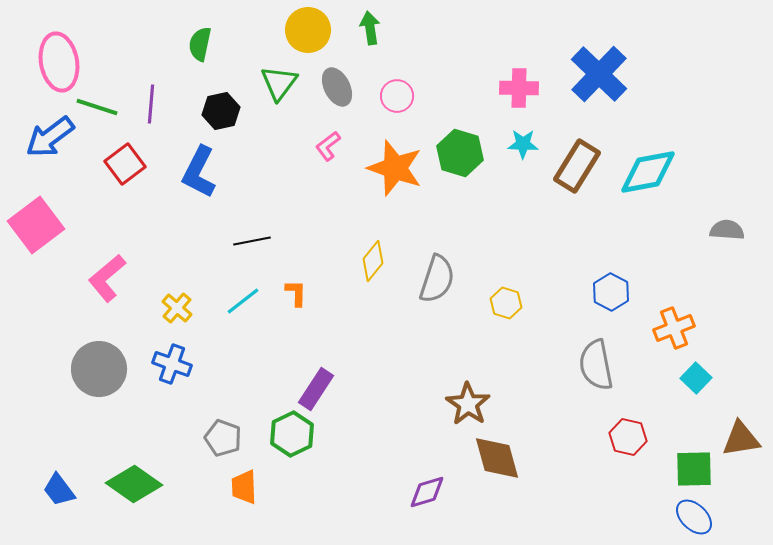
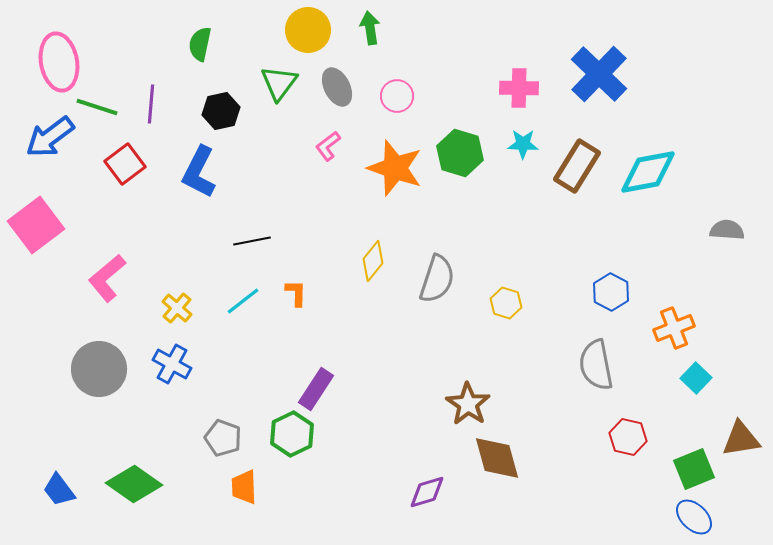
blue cross at (172, 364): rotated 9 degrees clockwise
green square at (694, 469): rotated 21 degrees counterclockwise
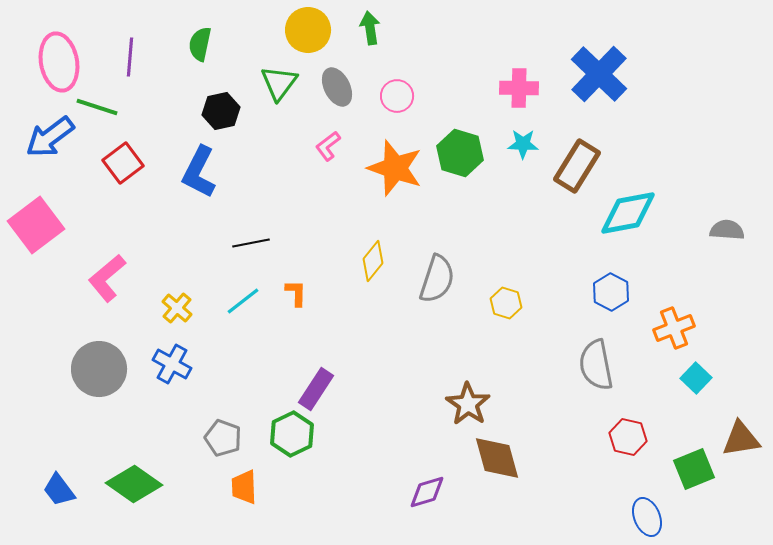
purple line at (151, 104): moved 21 px left, 47 px up
red square at (125, 164): moved 2 px left, 1 px up
cyan diamond at (648, 172): moved 20 px left, 41 px down
black line at (252, 241): moved 1 px left, 2 px down
blue ellipse at (694, 517): moved 47 px left; rotated 24 degrees clockwise
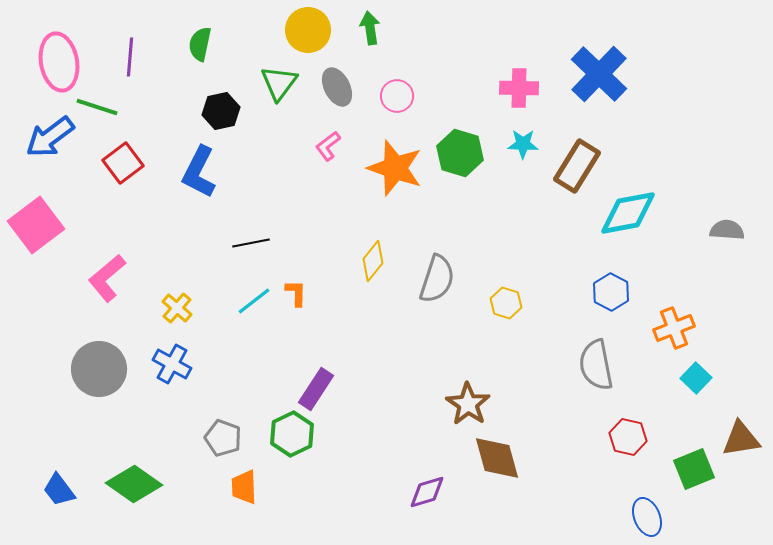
cyan line at (243, 301): moved 11 px right
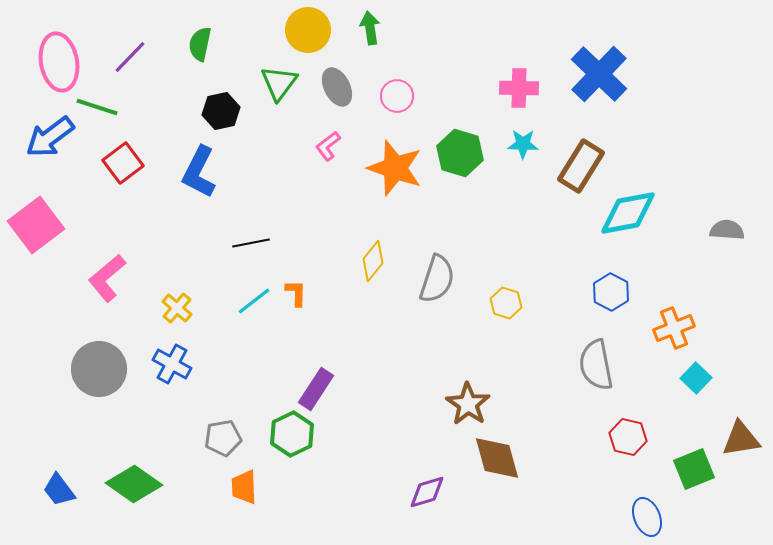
purple line at (130, 57): rotated 39 degrees clockwise
brown rectangle at (577, 166): moved 4 px right
gray pentagon at (223, 438): rotated 30 degrees counterclockwise
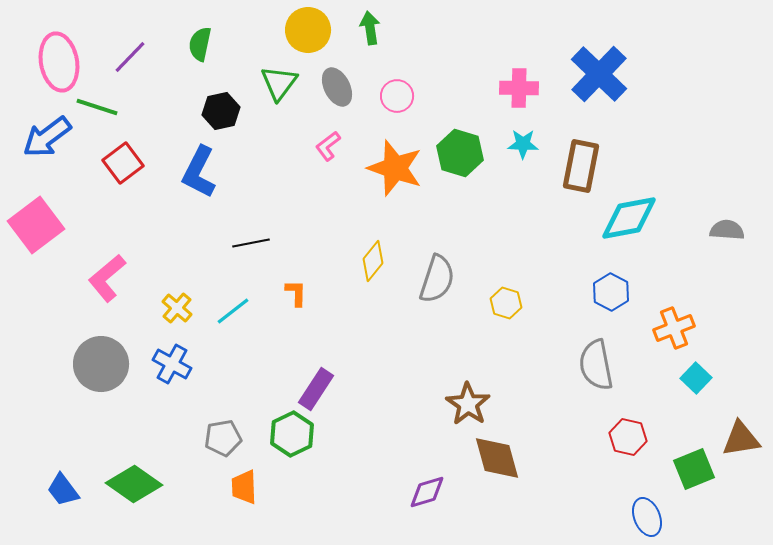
blue arrow at (50, 137): moved 3 px left
brown rectangle at (581, 166): rotated 21 degrees counterclockwise
cyan diamond at (628, 213): moved 1 px right, 5 px down
cyan line at (254, 301): moved 21 px left, 10 px down
gray circle at (99, 369): moved 2 px right, 5 px up
blue trapezoid at (59, 490): moved 4 px right
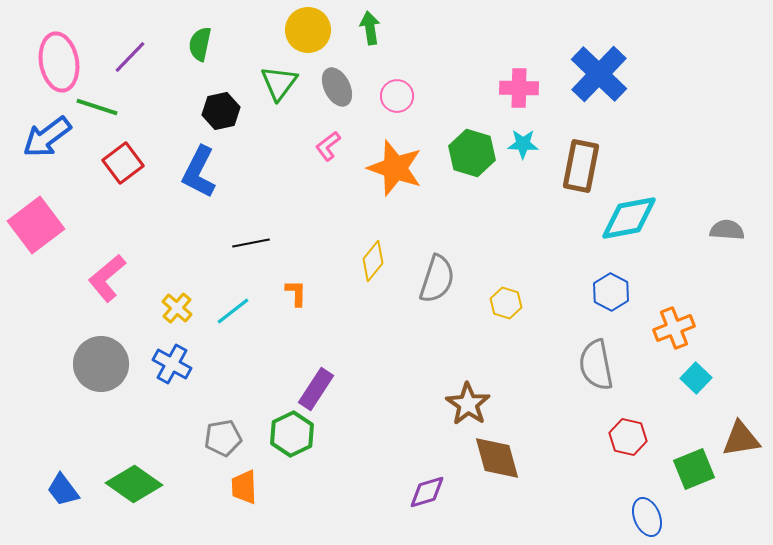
green hexagon at (460, 153): moved 12 px right
